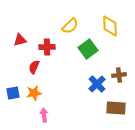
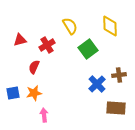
yellow semicircle: rotated 78 degrees counterclockwise
red cross: moved 2 px up; rotated 28 degrees counterclockwise
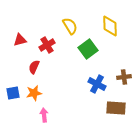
brown cross: moved 5 px right, 2 px down
blue cross: rotated 18 degrees counterclockwise
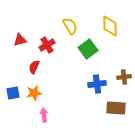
blue cross: rotated 36 degrees counterclockwise
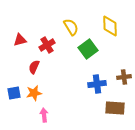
yellow semicircle: moved 1 px right, 1 px down
blue square: moved 1 px right
brown rectangle: moved 1 px left
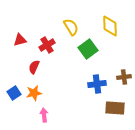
blue square: rotated 24 degrees counterclockwise
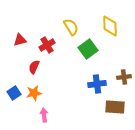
brown rectangle: moved 1 px up
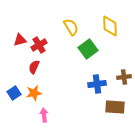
red cross: moved 8 px left
